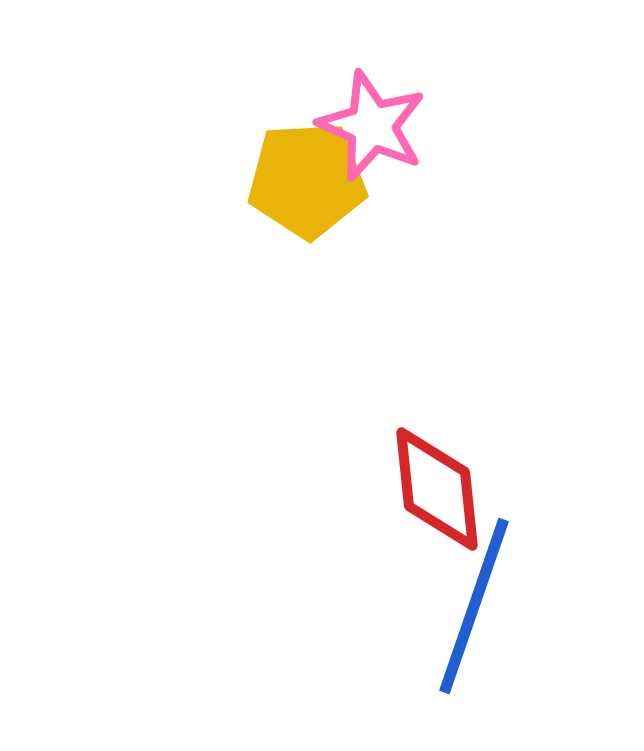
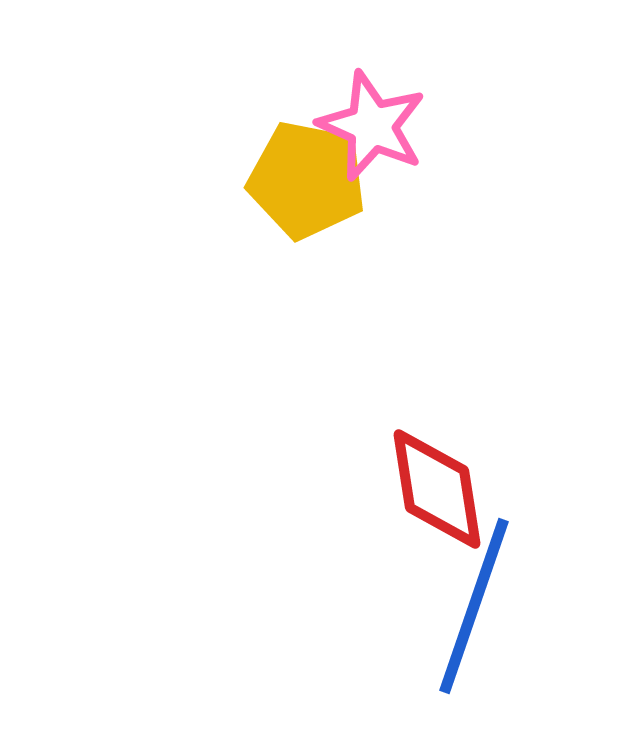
yellow pentagon: rotated 14 degrees clockwise
red diamond: rotated 3 degrees counterclockwise
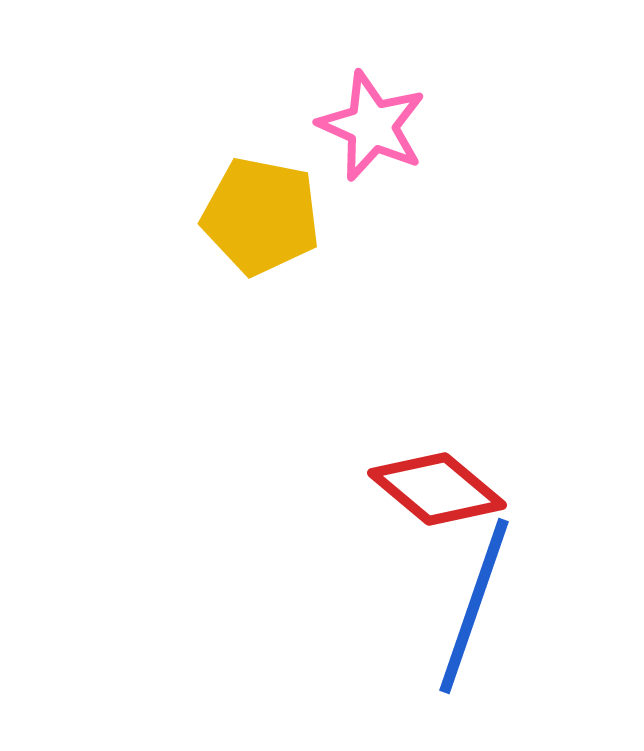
yellow pentagon: moved 46 px left, 36 px down
red diamond: rotated 41 degrees counterclockwise
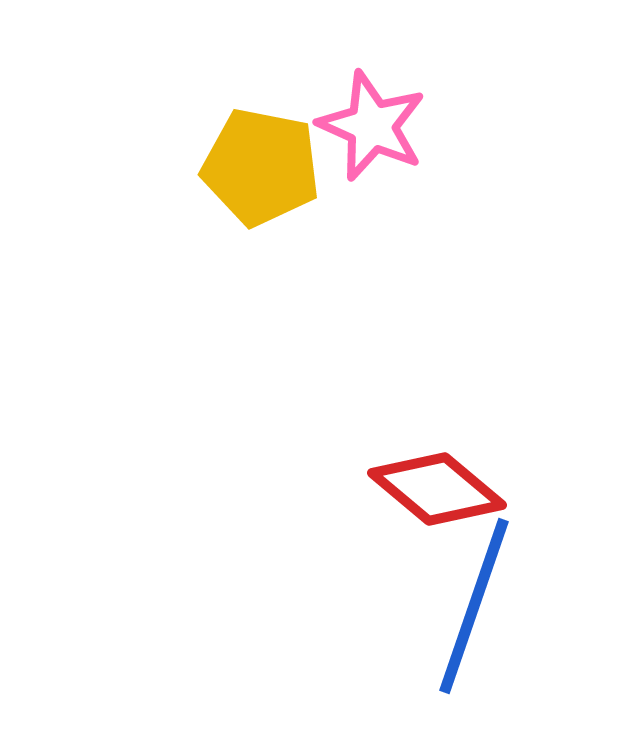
yellow pentagon: moved 49 px up
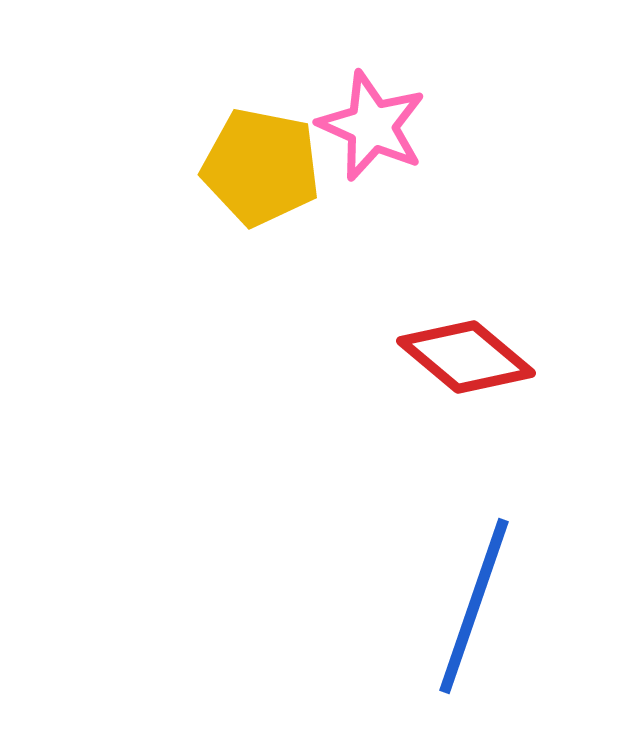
red diamond: moved 29 px right, 132 px up
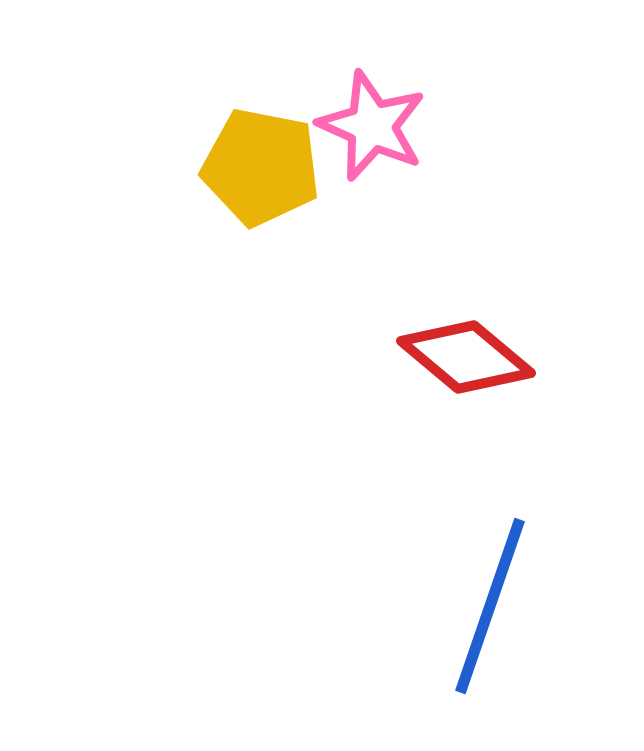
blue line: moved 16 px right
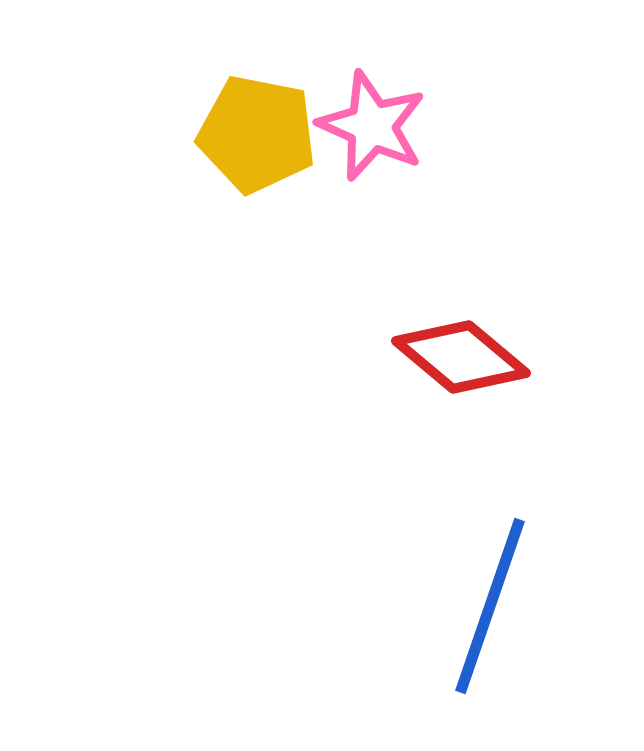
yellow pentagon: moved 4 px left, 33 px up
red diamond: moved 5 px left
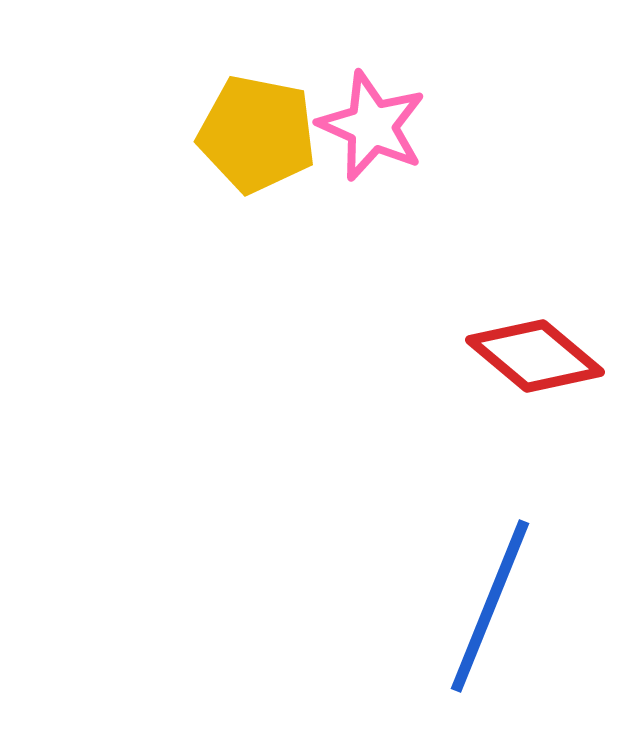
red diamond: moved 74 px right, 1 px up
blue line: rotated 3 degrees clockwise
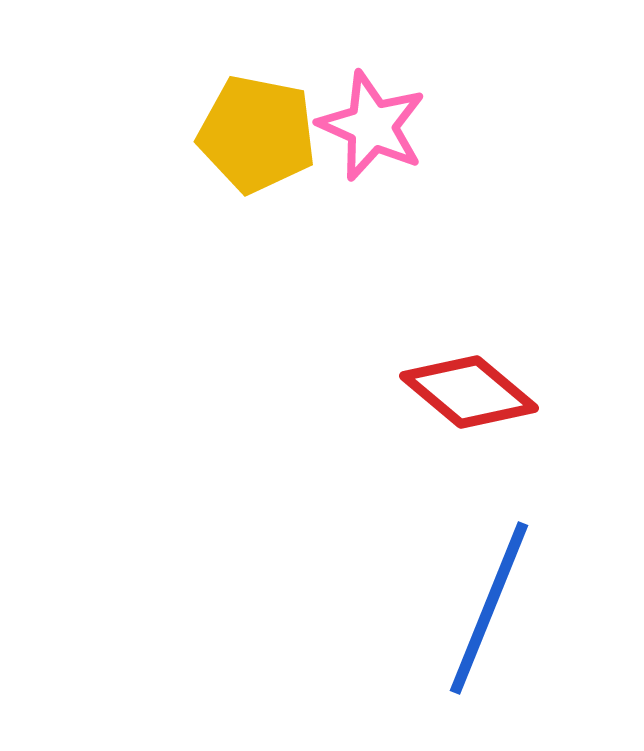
red diamond: moved 66 px left, 36 px down
blue line: moved 1 px left, 2 px down
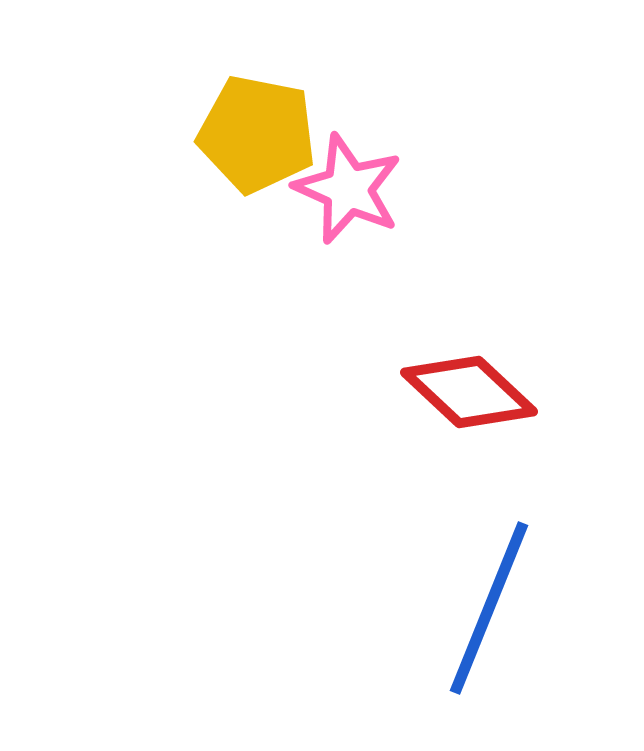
pink star: moved 24 px left, 63 px down
red diamond: rotated 3 degrees clockwise
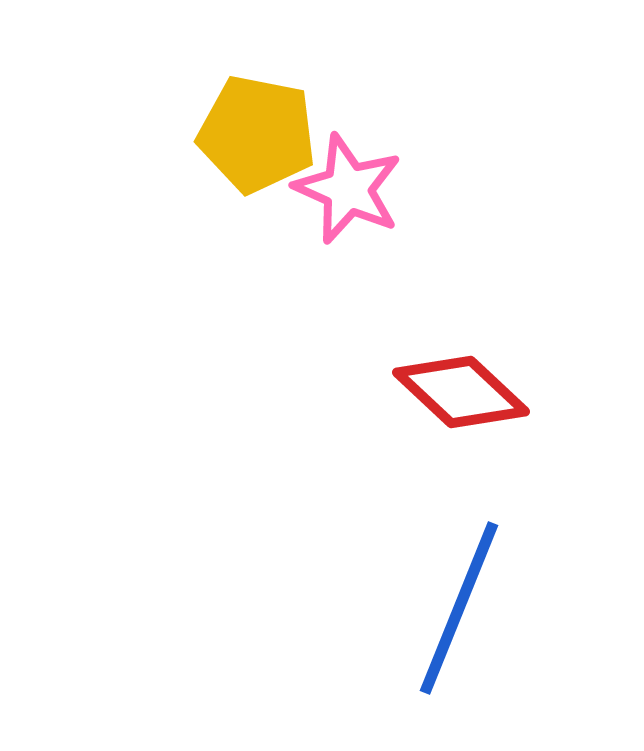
red diamond: moved 8 px left
blue line: moved 30 px left
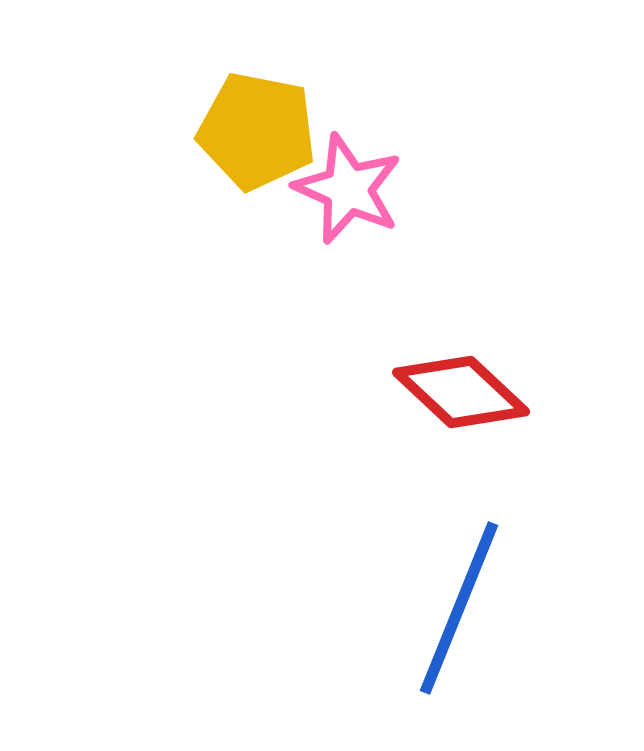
yellow pentagon: moved 3 px up
